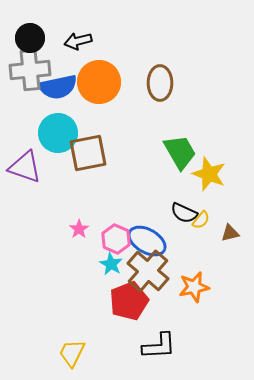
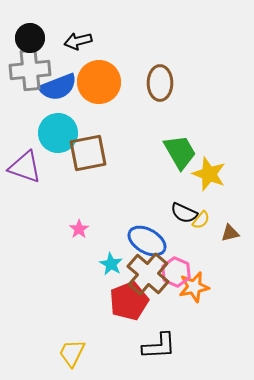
blue semicircle: rotated 9 degrees counterclockwise
pink hexagon: moved 60 px right, 33 px down
brown cross: moved 3 px down
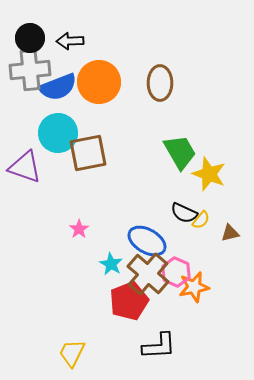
black arrow: moved 8 px left; rotated 12 degrees clockwise
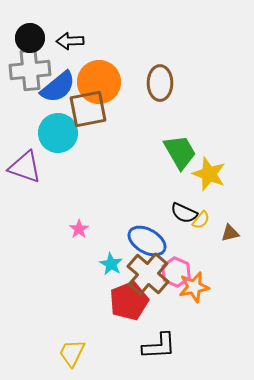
blue semicircle: rotated 18 degrees counterclockwise
brown square: moved 44 px up
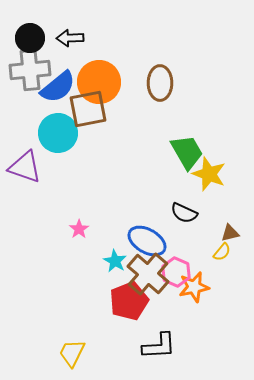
black arrow: moved 3 px up
green trapezoid: moved 7 px right
yellow semicircle: moved 21 px right, 32 px down
cyan star: moved 4 px right, 3 px up
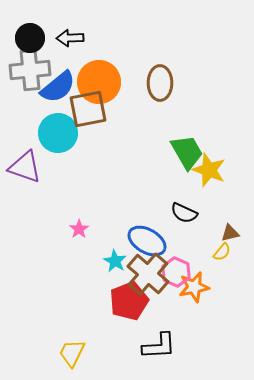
yellow star: moved 4 px up
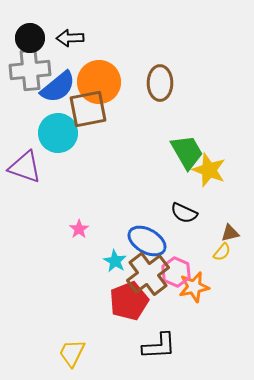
brown cross: rotated 12 degrees clockwise
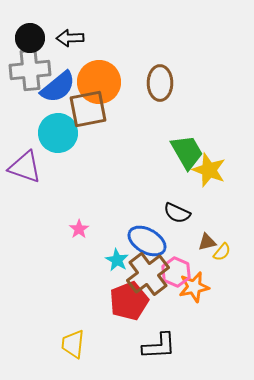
black semicircle: moved 7 px left
brown triangle: moved 23 px left, 9 px down
cyan star: moved 2 px right, 1 px up
yellow trapezoid: moved 1 px right, 9 px up; rotated 20 degrees counterclockwise
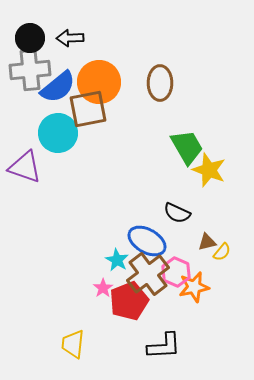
green trapezoid: moved 5 px up
pink star: moved 24 px right, 59 px down
black L-shape: moved 5 px right
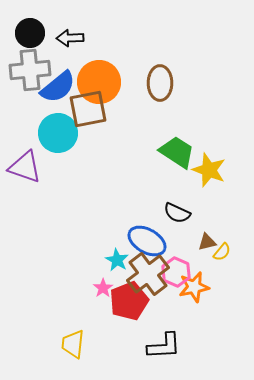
black circle: moved 5 px up
green trapezoid: moved 10 px left, 5 px down; rotated 27 degrees counterclockwise
